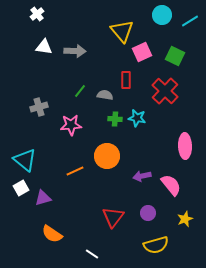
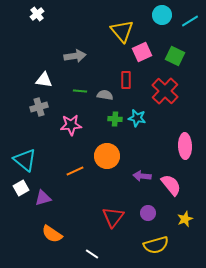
white triangle: moved 33 px down
gray arrow: moved 5 px down; rotated 10 degrees counterclockwise
green line: rotated 56 degrees clockwise
purple arrow: rotated 18 degrees clockwise
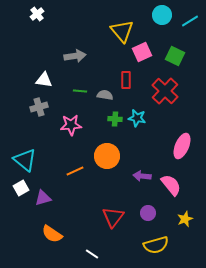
pink ellipse: moved 3 px left; rotated 25 degrees clockwise
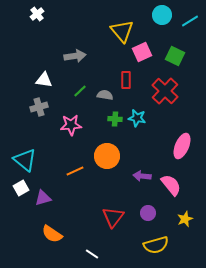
green line: rotated 48 degrees counterclockwise
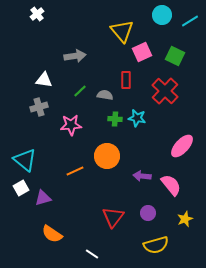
pink ellipse: rotated 20 degrees clockwise
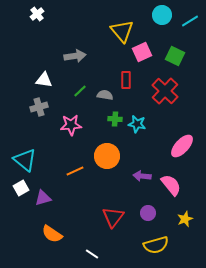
cyan star: moved 6 px down
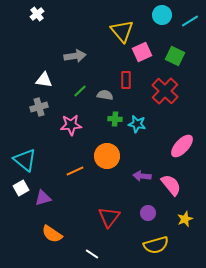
red triangle: moved 4 px left
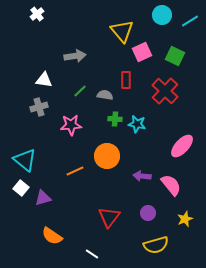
white square: rotated 21 degrees counterclockwise
orange semicircle: moved 2 px down
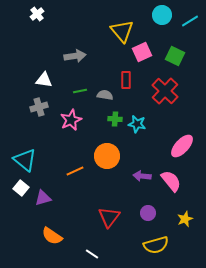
green line: rotated 32 degrees clockwise
pink star: moved 5 px up; rotated 20 degrees counterclockwise
pink semicircle: moved 4 px up
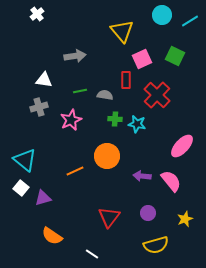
pink square: moved 7 px down
red cross: moved 8 px left, 4 px down
